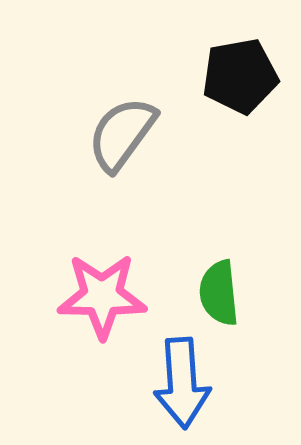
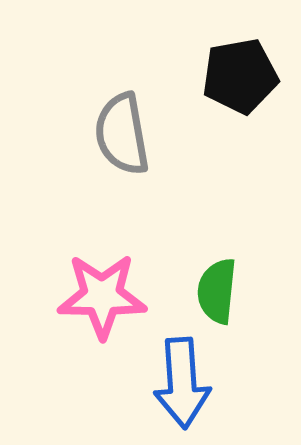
gray semicircle: rotated 46 degrees counterclockwise
green semicircle: moved 2 px left, 2 px up; rotated 12 degrees clockwise
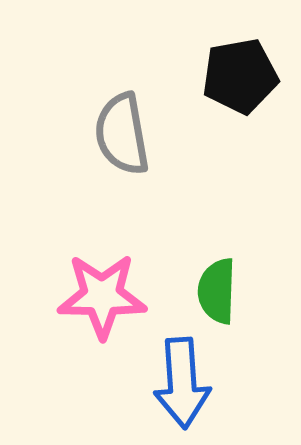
green semicircle: rotated 4 degrees counterclockwise
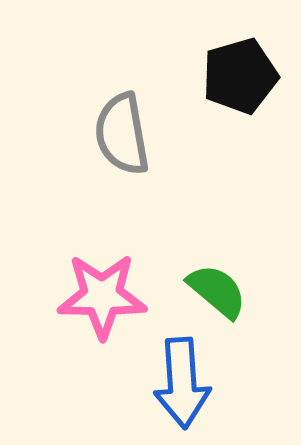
black pentagon: rotated 6 degrees counterclockwise
green semicircle: rotated 128 degrees clockwise
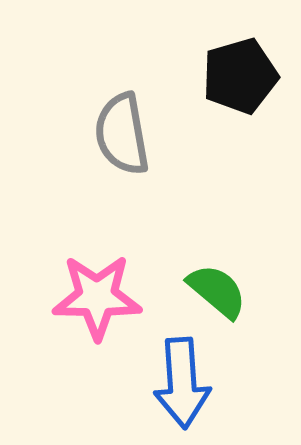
pink star: moved 5 px left, 1 px down
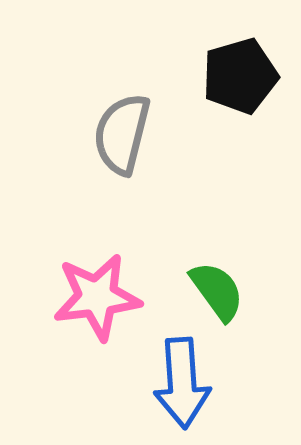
gray semicircle: rotated 24 degrees clockwise
green semicircle: rotated 14 degrees clockwise
pink star: rotated 8 degrees counterclockwise
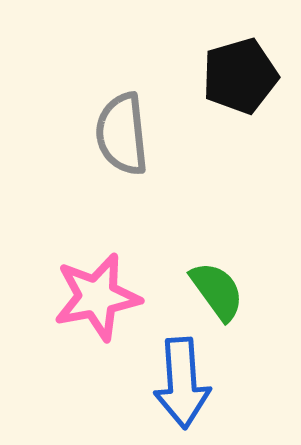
gray semicircle: rotated 20 degrees counterclockwise
pink star: rotated 4 degrees counterclockwise
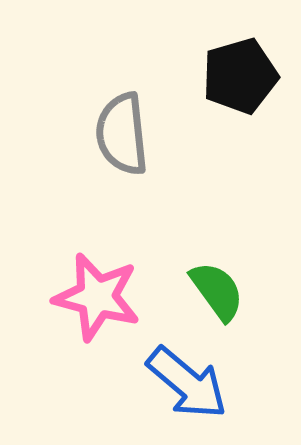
pink star: rotated 26 degrees clockwise
blue arrow: moved 5 px right; rotated 46 degrees counterclockwise
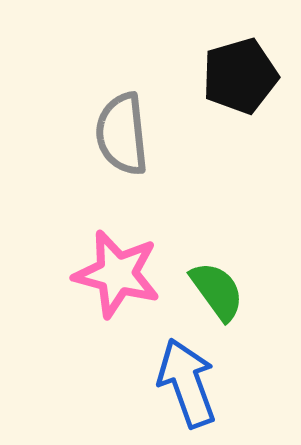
pink star: moved 20 px right, 23 px up
blue arrow: rotated 150 degrees counterclockwise
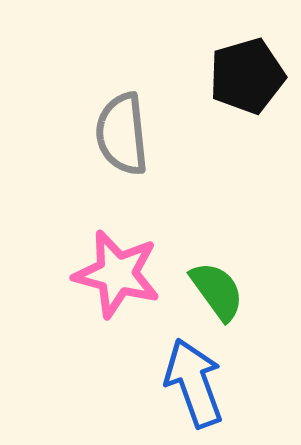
black pentagon: moved 7 px right
blue arrow: moved 7 px right
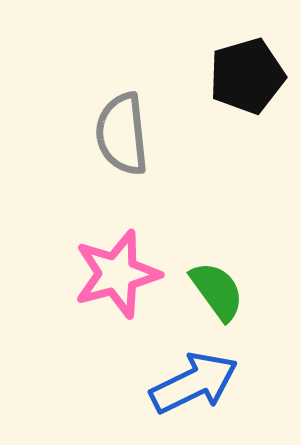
pink star: rotated 30 degrees counterclockwise
blue arrow: rotated 84 degrees clockwise
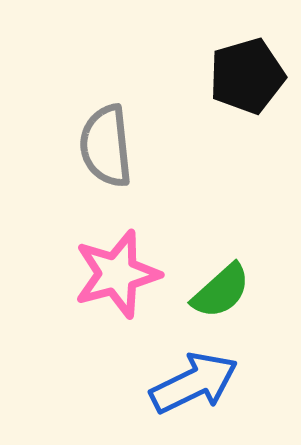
gray semicircle: moved 16 px left, 12 px down
green semicircle: moved 4 px right; rotated 84 degrees clockwise
